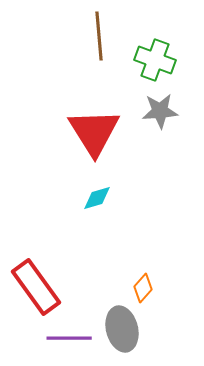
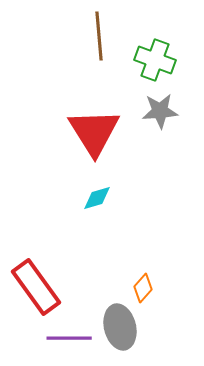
gray ellipse: moved 2 px left, 2 px up
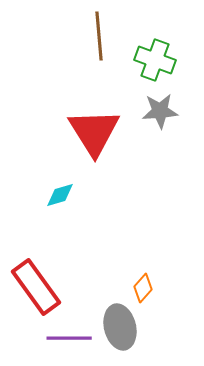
cyan diamond: moved 37 px left, 3 px up
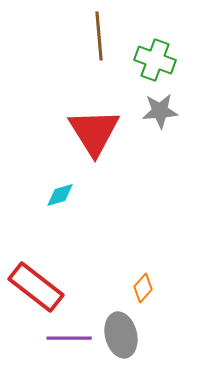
red rectangle: rotated 16 degrees counterclockwise
gray ellipse: moved 1 px right, 8 px down
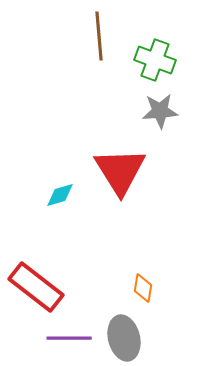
red triangle: moved 26 px right, 39 px down
orange diamond: rotated 32 degrees counterclockwise
gray ellipse: moved 3 px right, 3 px down
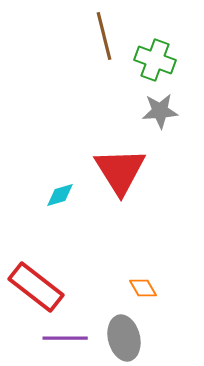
brown line: moved 5 px right; rotated 9 degrees counterclockwise
orange diamond: rotated 40 degrees counterclockwise
purple line: moved 4 px left
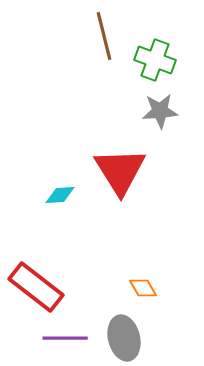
cyan diamond: rotated 12 degrees clockwise
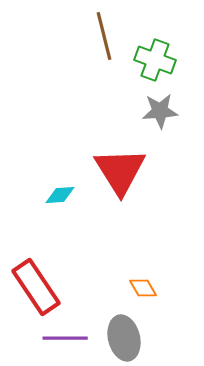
red rectangle: rotated 18 degrees clockwise
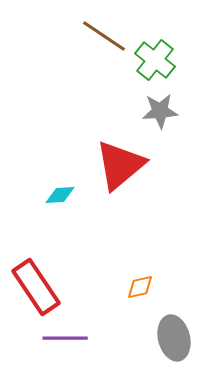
brown line: rotated 42 degrees counterclockwise
green cross: rotated 18 degrees clockwise
red triangle: moved 6 px up; rotated 22 degrees clockwise
orange diamond: moved 3 px left, 1 px up; rotated 72 degrees counterclockwise
gray ellipse: moved 50 px right
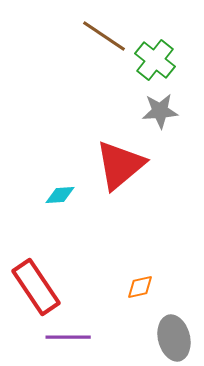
purple line: moved 3 px right, 1 px up
